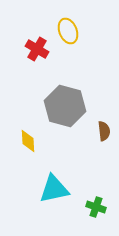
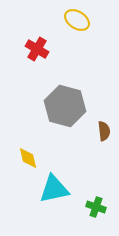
yellow ellipse: moved 9 px right, 11 px up; rotated 35 degrees counterclockwise
yellow diamond: moved 17 px down; rotated 10 degrees counterclockwise
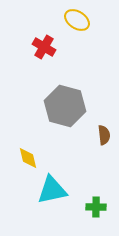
red cross: moved 7 px right, 2 px up
brown semicircle: moved 4 px down
cyan triangle: moved 2 px left, 1 px down
green cross: rotated 18 degrees counterclockwise
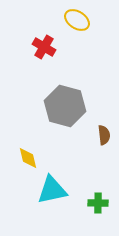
green cross: moved 2 px right, 4 px up
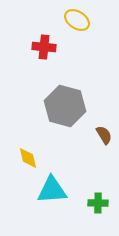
red cross: rotated 25 degrees counterclockwise
brown semicircle: rotated 24 degrees counterclockwise
cyan triangle: rotated 8 degrees clockwise
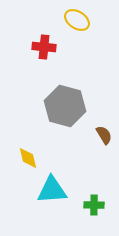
green cross: moved 4 px left, 2 px down
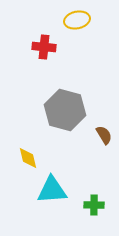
yellow ellipse: rotated 45 degrees counterclockwise
gray hexagon: moved 4 px down
